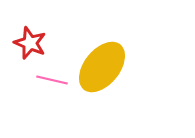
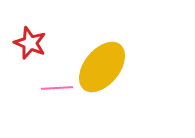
pink line: moved 5 px right, 8 px down; rotated 16 degrees counterclockwise
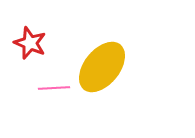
pink line: moved 3 px left
